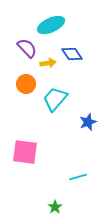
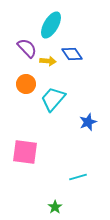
cyan ellipse: rotated 36 degrees counterclockwise
yellow arrow: moved 2 px up; rotated 14 degrees clockwise
cyan trapezoid: moved 2 px left
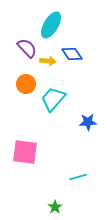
blue star: rotated 18 degrees clockwise
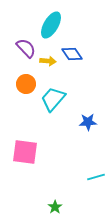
purple semicircle: moved 1 px left
cyan line: moved 18 px right
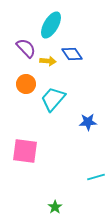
pink square: moved 1 px up
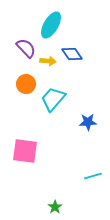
cyan line: moved 3 px left, 1 px up
